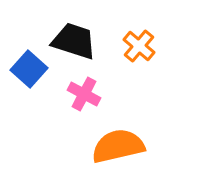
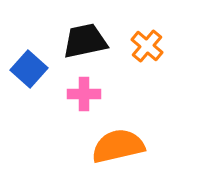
black trapezoid: moved 11 px right; rotated 30 degrees counterclockwise
orange cross: moved 8 px right
pink cross: rotated 28 degrees counterclockwise
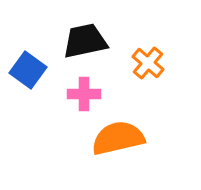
orange cross: moved 1 px right, 17 px down
blue square: moved 1 px left, 1 px down; rotated 6 degrees counterclockwise
orange semicircle: moved 8 px up
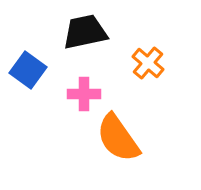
black trapezoid: moved 9 px up
orange semicircle: rotated 112 degrees counterclockwise
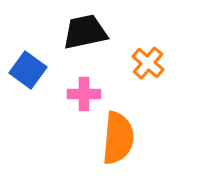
orange semicircle: rotated 140 degrees counterclockwise
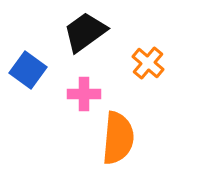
black trapezoid: rotated 24 degrees counterclockwise
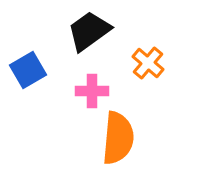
black trapezoid: moved 4 px right, 1 px up
blue square: rotated 24 degrees clockwise
pink cross: moved 8 px right, 3 px up
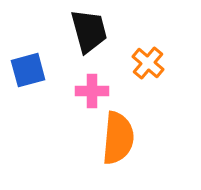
black trapezoid: rotated 111 degrees clockwise
blue square: rotated 15 degrees clockwise
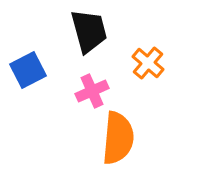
blue square: rotated 12 degrees counterclockwise
pink cross: rotated 24 degrees counterclockwise
